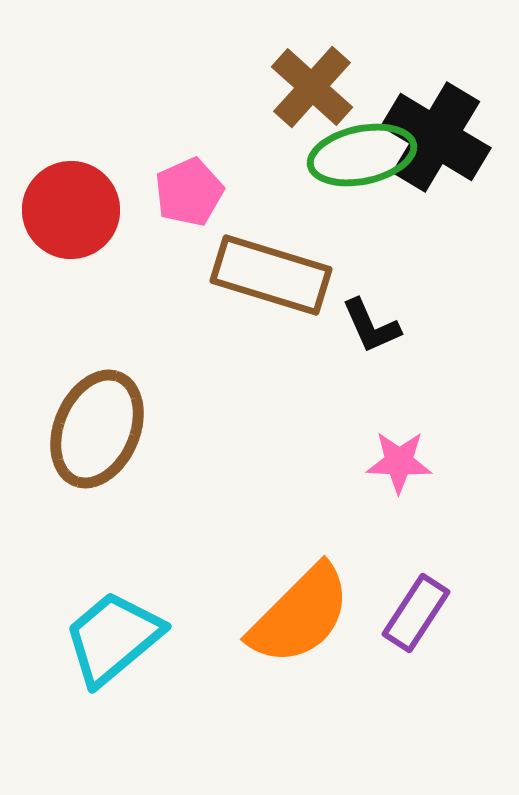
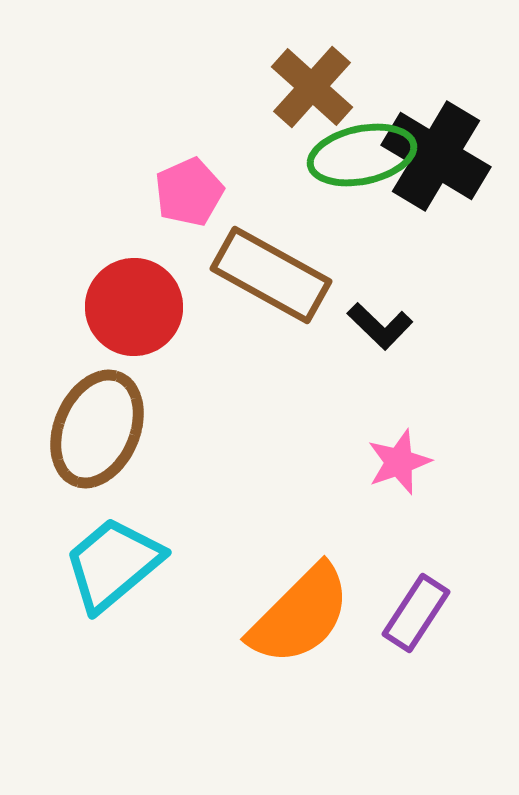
black cross: moved 19 px down
red circle: moved 63 px right, 97 px down
brown rectangle: rotated 12 degrees clockwise
black L-shape: moved 9 px right; rotated 22 degrees counterclockwise
pink star: rotated 22 degrees counterclockwise
cyan trapezoid: moved 74 px up
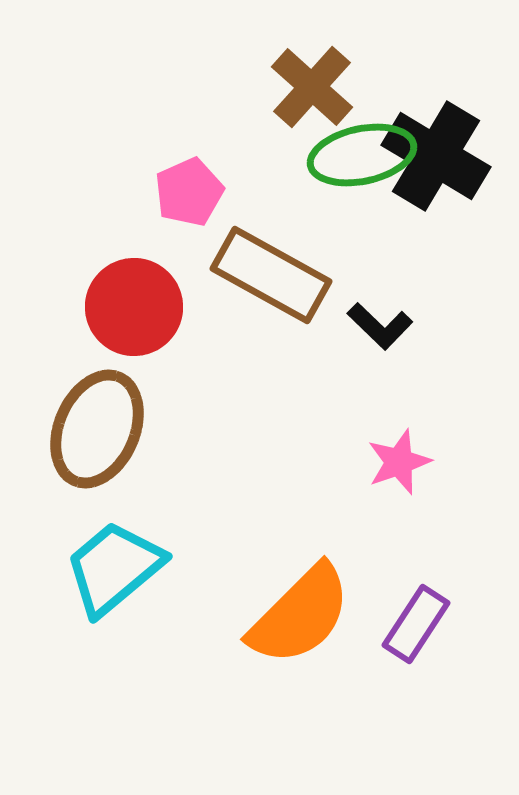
cyan trapezoid: moved 1 px right, 4 px down
purple rectangle: moved 11 px down
